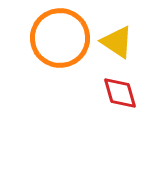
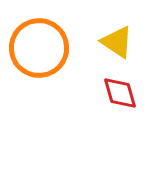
orange circle: moved 21 px left, 10 px down
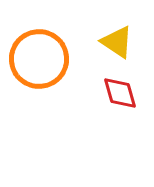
orange circle: moved 11 px down
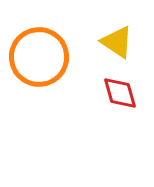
orange circle: moved 2 px up
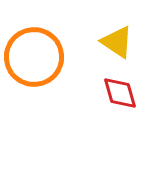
orange circle: moved 5 px left
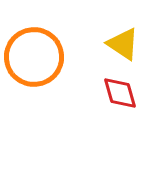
yellow triangle: moved 6 px right, 2 px down
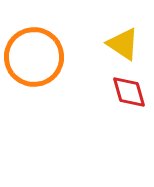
red diamond: moved 9 px right, 1 px up
